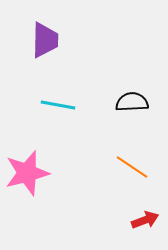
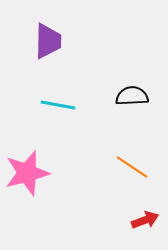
purple trapezoid: moved 3 px right, 1 px down
black semicircle: moved 6 px up
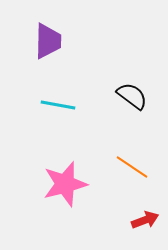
black semicircle: rotated 40 degrees clockwise
pink star: moved 38 px right, 11 px down
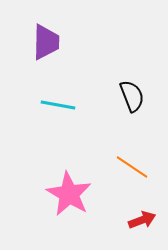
purple trapezoid: moved 2 px left, 1 px down
black semicircle: rotated 32 degrees clockwise
pink star: moved 4 px right, 10 px down; rotated 27 degrees counterclockwise
red arrow: moved 3 px left
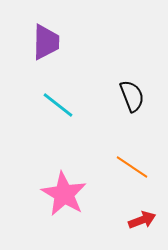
cyan line: rotated 28 degrees clockwise
pink star: moved 5 px left
